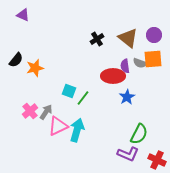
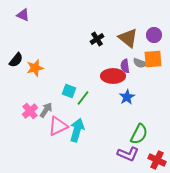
gray arrow: moved 2 px up
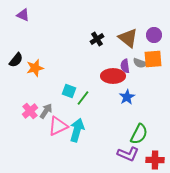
gray arrow: moved 1 px down
red cross: moved 2 px left; rotated 24 degrees counterclockwise
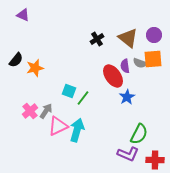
red ellipse: rotated 55 degrees clockwise
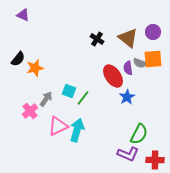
purple circle: moved 1 px left, 3 px up
black cross: rotated 24 degrees counterclockwise
black semicircle: moved 2 px right, 1 px up
purple semicircle: moved 3 px right, 2 px down
gray arrow: moved 12 px up
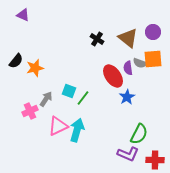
black semicircle: moved 2 px left, 2 px down
pink cross: rotated 14 degrees clockwise
